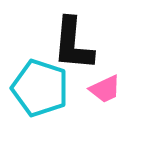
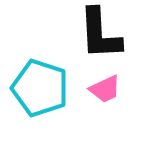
black L-shape: moved 27 px right, 10 px up; rotated 8 degrees counterclockwise
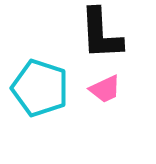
black L-shape: moved 1 px right
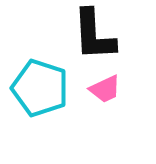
black L-shape: moved 7 px left, 1 px down
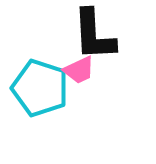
pink trapezoid: moved 26 px left, 19 px up
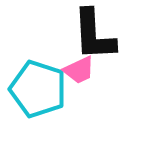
cyan pentagon: moved 2 px left, 1 px down
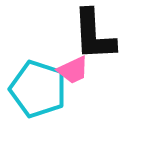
pink trapezoid: moved 6 px left
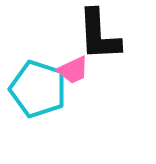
black L-shape: moved 5 px right
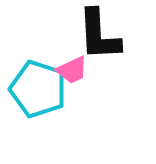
pink trapezoid: moved 1 px left
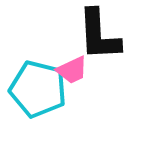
cyan pentagon: rotated 4 degrees counterclockwise
